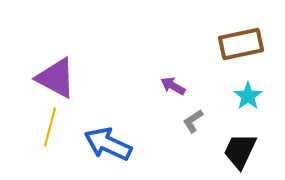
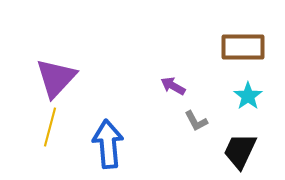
brown rectangle: moved 2 px right, 3 px down; rotated 12 degrees clockwise
purple triangle: rotated 45 degrees clockwise
gray L-shape: moved 3 px right; rotated 85 degrees counterclockwise
blue arrow: rotated 60 degrees clockwise
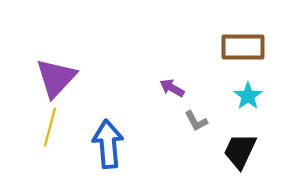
purple arrow: moved 1 px left, 2 px down
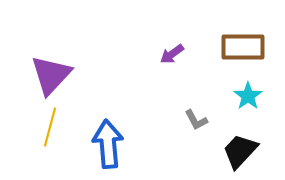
purple triangle: moved 5 px left, 3 px up
purple arrow: moved 34 px up; rotated 65 degrees counterclockwise
gray L-shape: moved 1 px up
black trapezoid: rotated 18 degrees clockwise
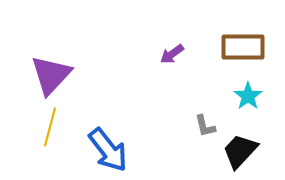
gray L-shape: moved 9 px right, 6 px down; rotated 15 degrees clockwise
blue arrow: moved 6 px down; rotated 147 degrees clockwise
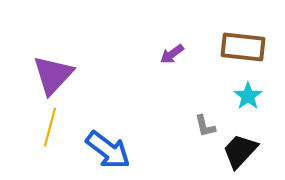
brown rectangle: rotated 6 degrees clockwise
purple triangle: moved 2 px right
blue arrow: rotated 15 degrees counterclockwise
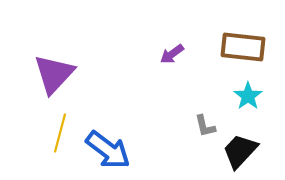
purple triangle: moved 1 px right, 1 px up
yellow line: moved 10 px right, 6 px down
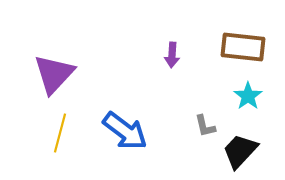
purple arrow: moved 1 px down; rotated 50 degrees counterclockwise
blue arrow: moved 17 px right, 19 px up
